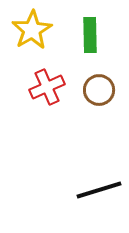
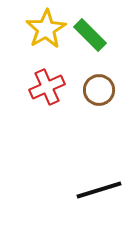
yellow star: moved 14 px right, 1 px up
green rectangle: rotated 44 degrees counterclockwise
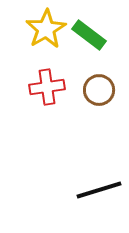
green rectangle: moved 1 px left; rotated 8 degrees counterclockwise
red cross: rotated 16 degrees clockwise
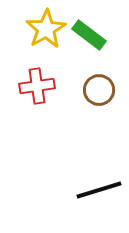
red cross: moved 10 px left, 1 px up
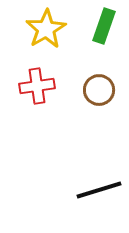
green rectangle: moved 15 px right, 9 px up; rotated 72 degrees clockwise
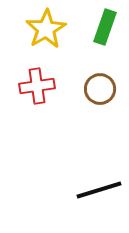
green rectangle: moved 1 px right, 1 px down
brown circle: moved 1 px right, 1 px up
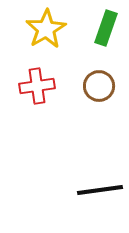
green rectangle: moved 1 px right, 1 px down
brown circle: moved 1 px left, 3 px up
black line: moved 1 px right; rotated 9 degrees clockwise
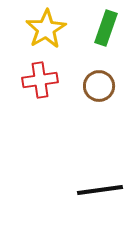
red cross: moved 3 px right, 6 px up
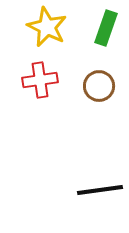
yellow star: moved 1 px right, 2 px up; rotated 15 degrees counterclockwise
